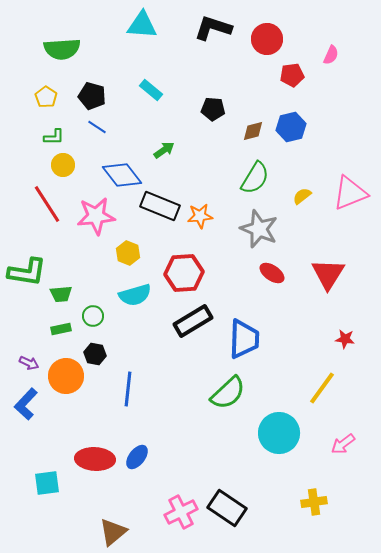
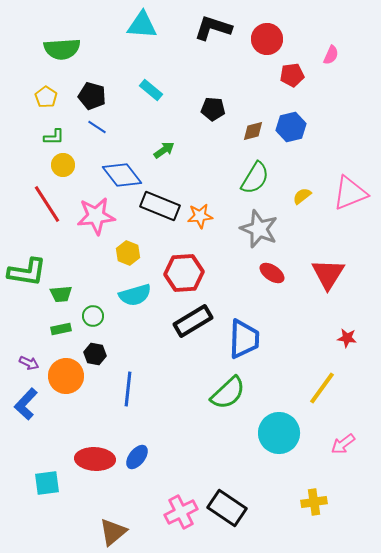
red star at (345, 339): moved 2 px right, 1 px up
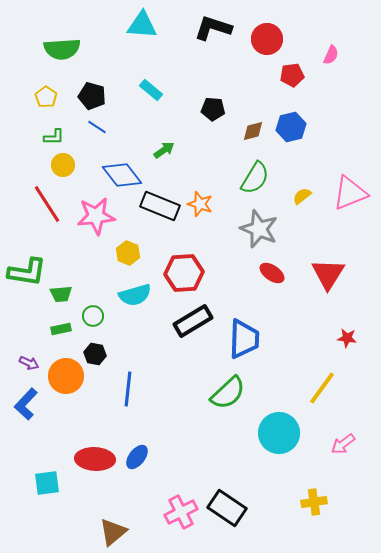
orange star at (200, 216): moved 12 px up; rotated 25 degrees clockwise
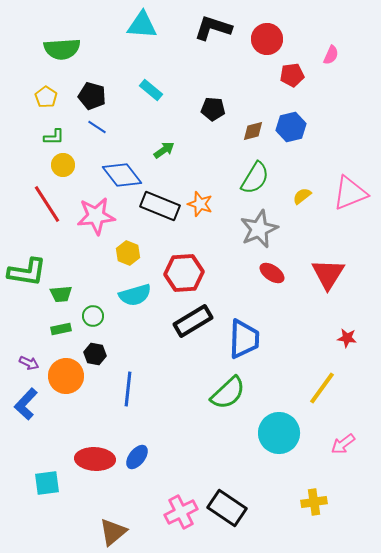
gray star at (259, 229): rotated 27 degrees clockwise
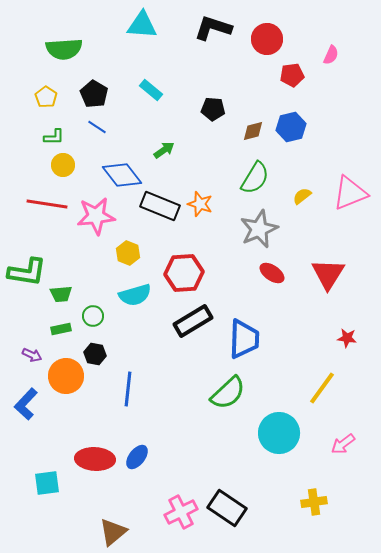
green semicircle at (62, 49): moved 2 px right
black pentagon at (92, 96): moved 2 px right, 2 px up; rotated 16 degrees clockwise
red line at (47, 204): rotated 48 degrees counterclockwise
purple arrow at (29, 363): moved 3 px right, 8 px up
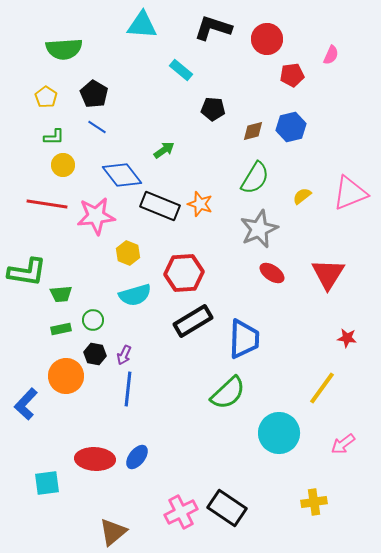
cyan rectangle at (151, 90): moved 30 px right, 20 px up
green circle at (93, 316): moved 4 px down
purple arrow at (32, 355): moved 92 px right; rotated 90 degrees clockwise
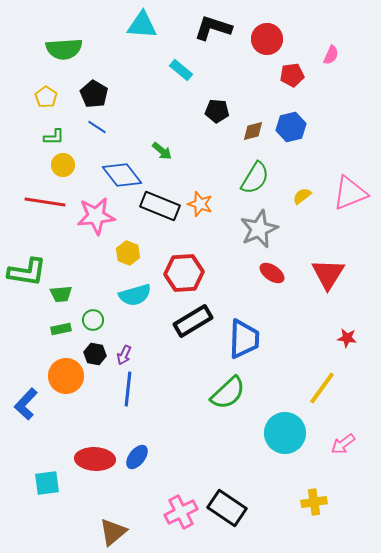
black pentagon at (213, 109): moved 4 px right, 2 px down
green arrow at (164, 150): moved 2 px left, 1 px down; rotated 75 degrees clockwise
red line at (47, 204): moved 2 px left, 2 px up
cyan circle at (279, 433): moved 6 px right
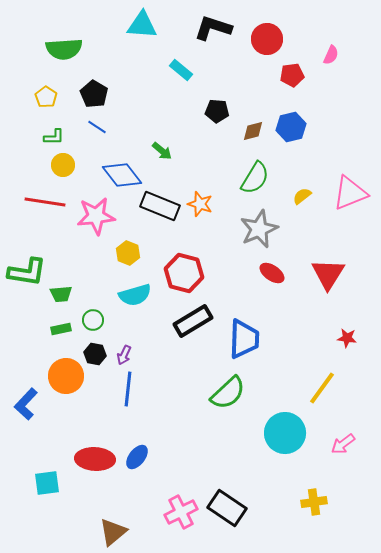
red hexagon at (184, 273): rotated 18 degrees clockwise
